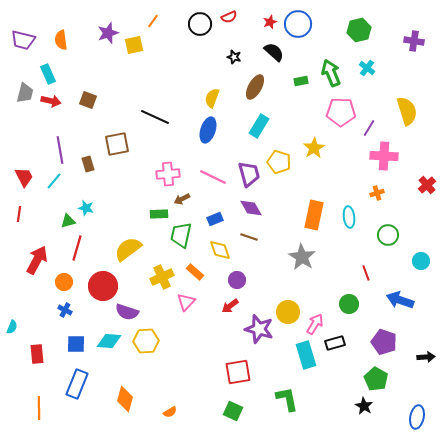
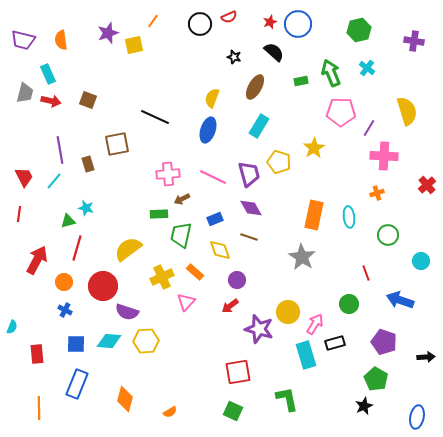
black star at (364, 406): rotated 18 degrees clockwise
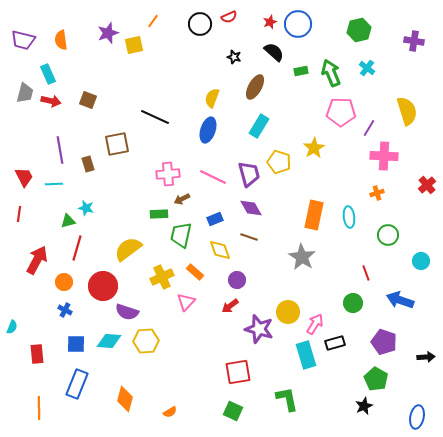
green rectangle at (301, 81): moved 10 px up
cyan line at (54, 181): moved 3 px down; rotated 48 degrees clockwise
green circle at (349, 304): moved 4 px right, 1 px up
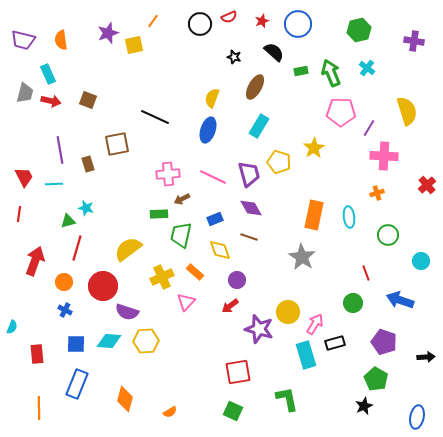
red star at (270, 22): moved 8 px left, 1 px up
red arrow at (37, 260): moved 2 px left, 1 px down; rotated 8 degrees counterclockwise
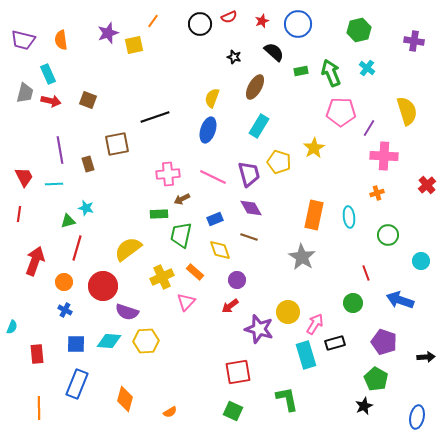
black line at (155, 117): rotated 44 degrees counterclockwise
